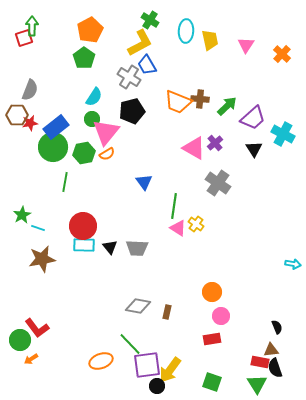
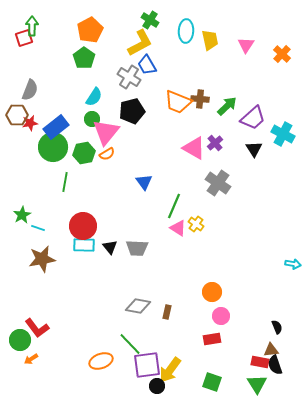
green line at (174, 206): rotated 15 degrees clockwise
black semicircle at (275, 368): moved 3 px up
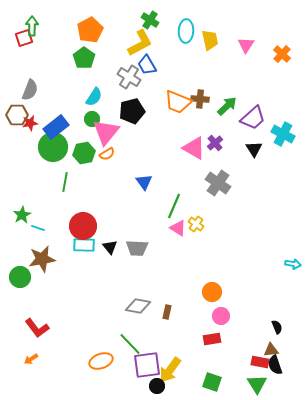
green circle at (20, 340): moved 63 px up
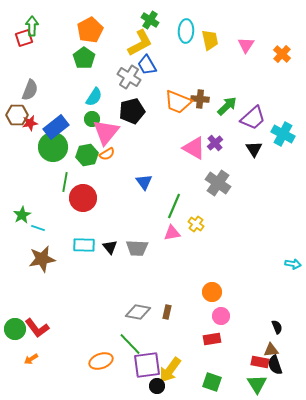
green hexagon at (84, 153): moved 3 px right, 2 px down
red circle at (83, 226): moved 28 px up
pink triangle at (178, 228): moved 6 px left, 5 px down; rotated 42 degrees counterclockwise
green circle at (20, 277): moved 5 px left, 52 px down
gray diamond at (138, 306): moved 6 px down
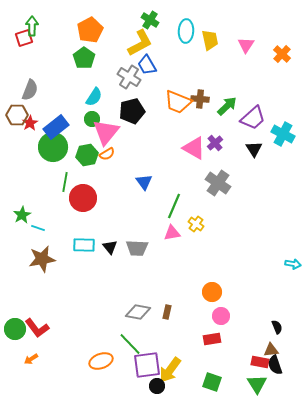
red star at (30, 123): rotated 21 degrees counterclockwise
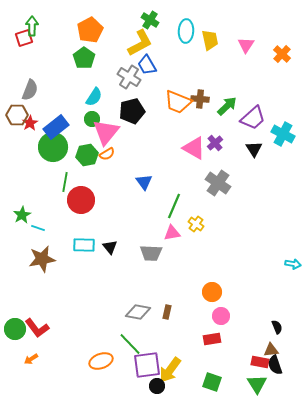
red circle at (83, 198): moved 2 px left, 2 px down
gray trapezoid at (137, 248): moved 14 px right, 5 px down
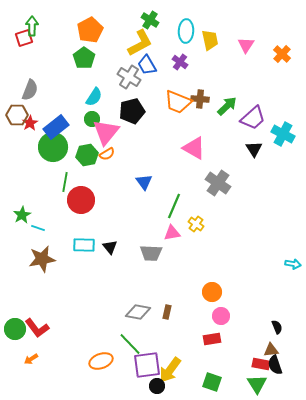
purple cross at (215, 143): moved 35 px left, 81 px up; rotated 14 degrees counterclockwise
red rectangle at (260, 362): moved 1 px right, 2 px down
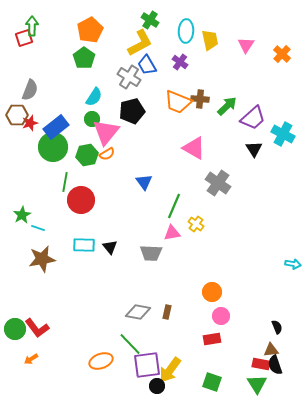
red star at (30, 123): rotated 14 degrees clockwise
